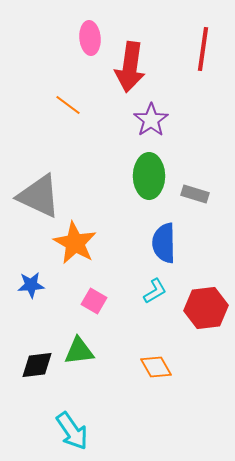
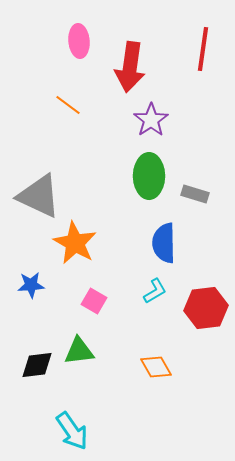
pink ellipse: moved 11 px left, 3 px down
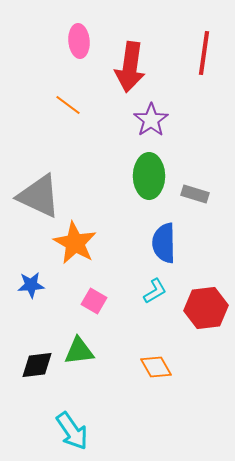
red line: moved 1 px right, 4 px down
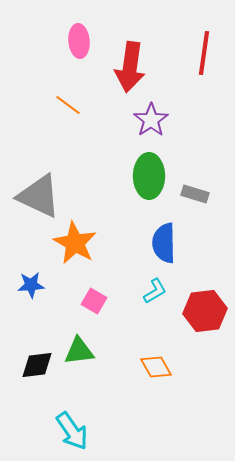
red hexagon: moved 1 px left, 3 px down
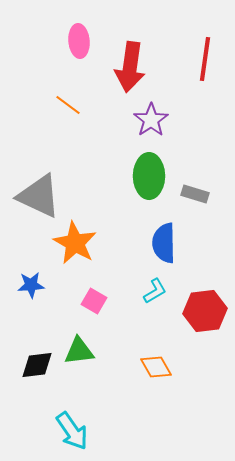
red line: moved 1 px right, 6 px down
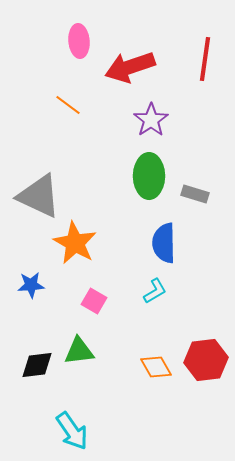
red arrow: rotated 63 degrees clockwise
red hexagon: moved 1 px right, 49 px down
